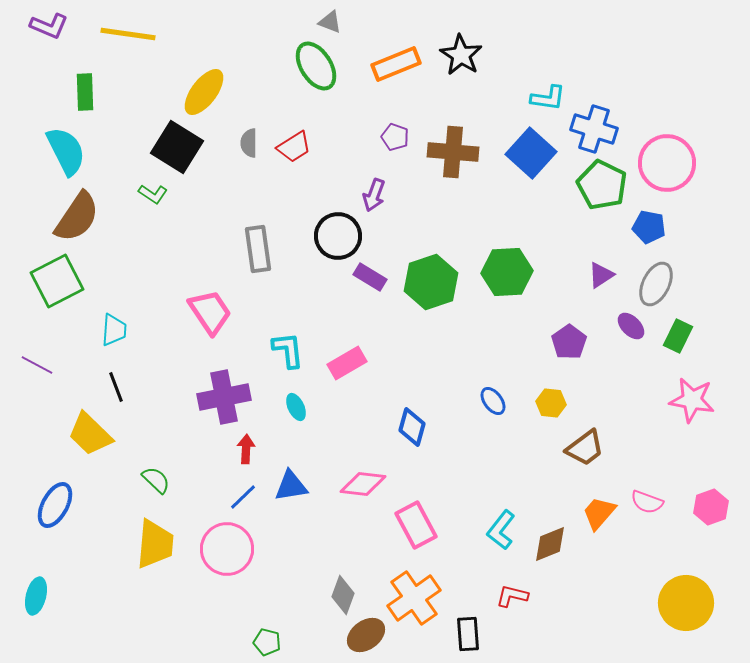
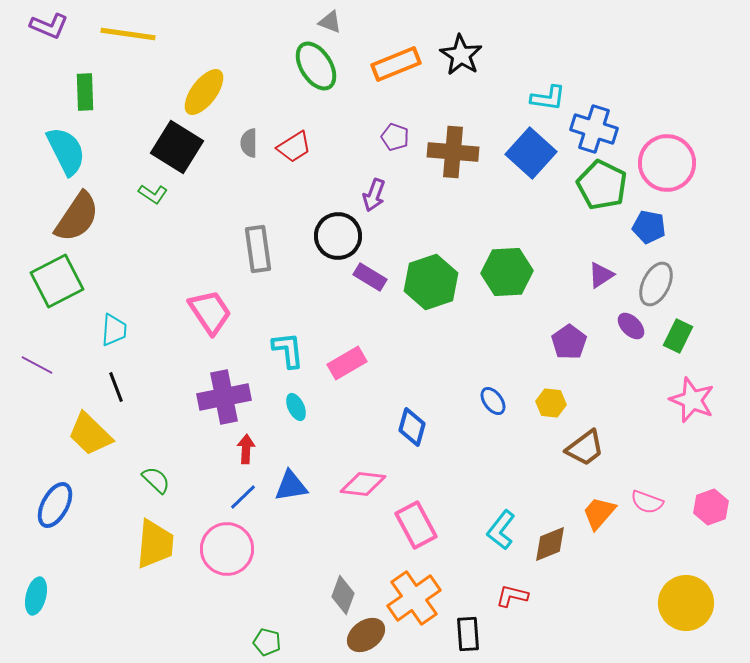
pink star at (692, 400): rotated 12 degrees clockwise
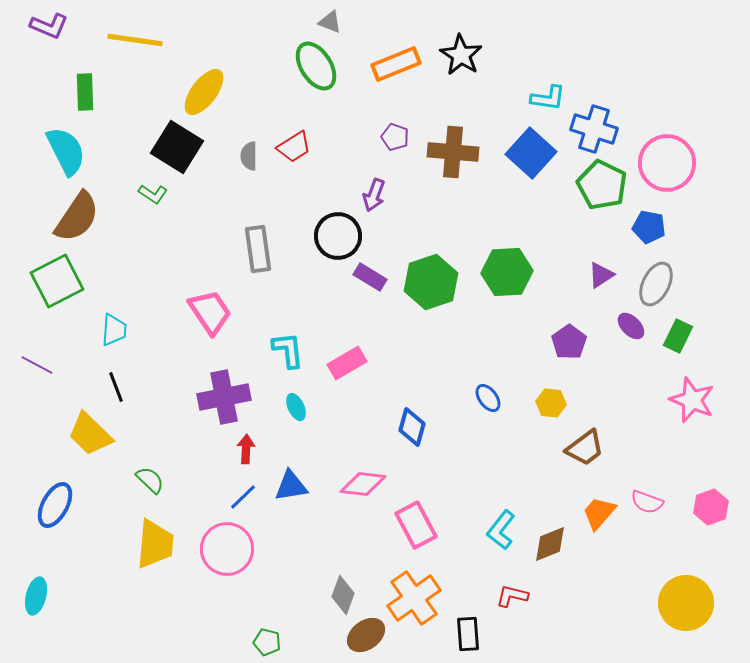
yellow line at (128, 34): moved 7 px right, 6 px down
gray semicircle at (249, 143): moved 13 px down
blue ellipse at (493, 401): moved 5 px left, 3 px up
green semicircle at (156, 480): moved 6 px left
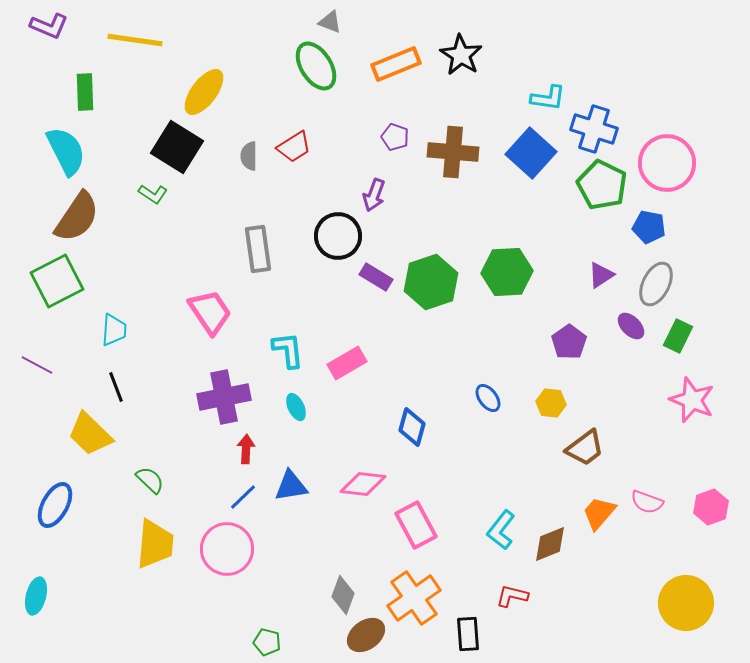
purple rectangle at (370, 277): moved 6 px right
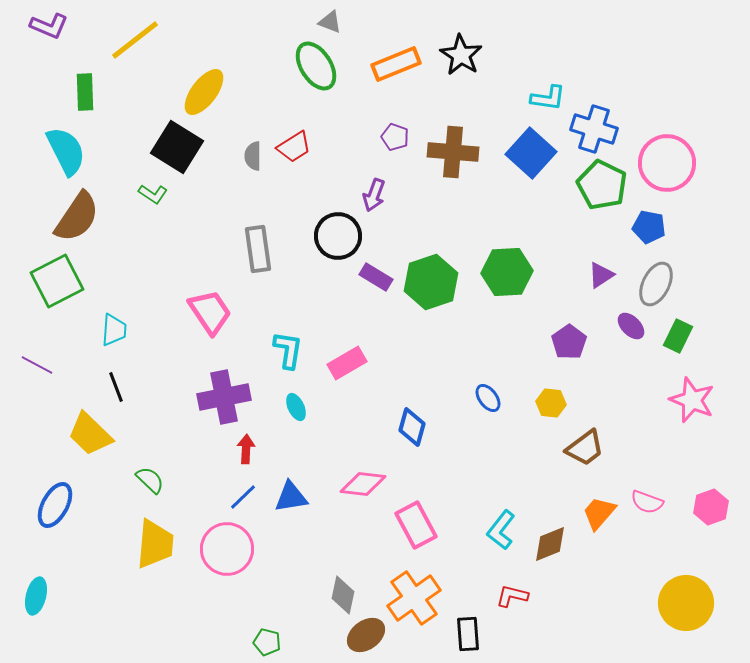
yellow line at (135, 40): rotated 46 degrees counterclockwise
gray semicircle at (249, 156): moved 4 px right
cyan L-shape at (288, 350): rotated 15 degrees clockwise
blue triangle at (291, 486): moved 11 px down
gray diamond at (343, 595): rotated 9 degrees counterclockwise
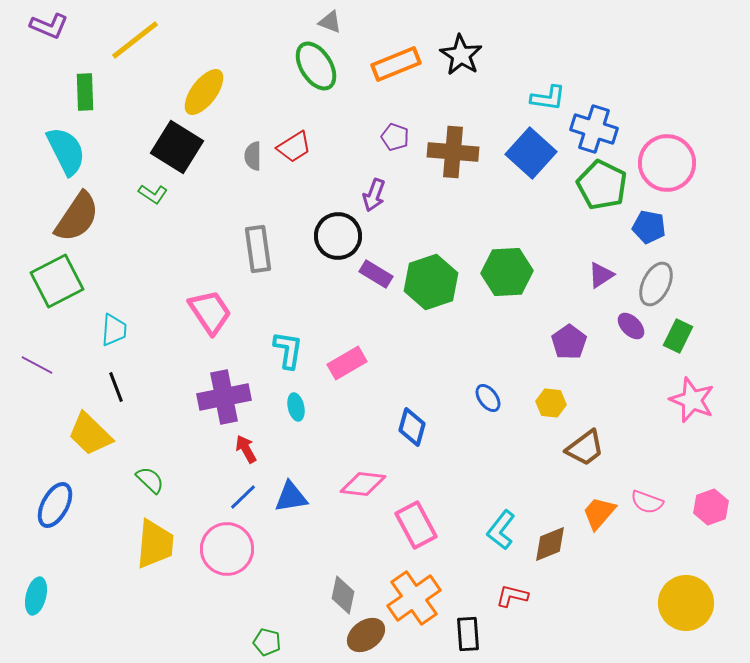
purple rectangle at (376, 277): moved 3 px up
cyan ellipse at (296, 407): rotated 12 degrees clockwise
red arrow at (246, 449): rotated 32 degrees counterclockwise
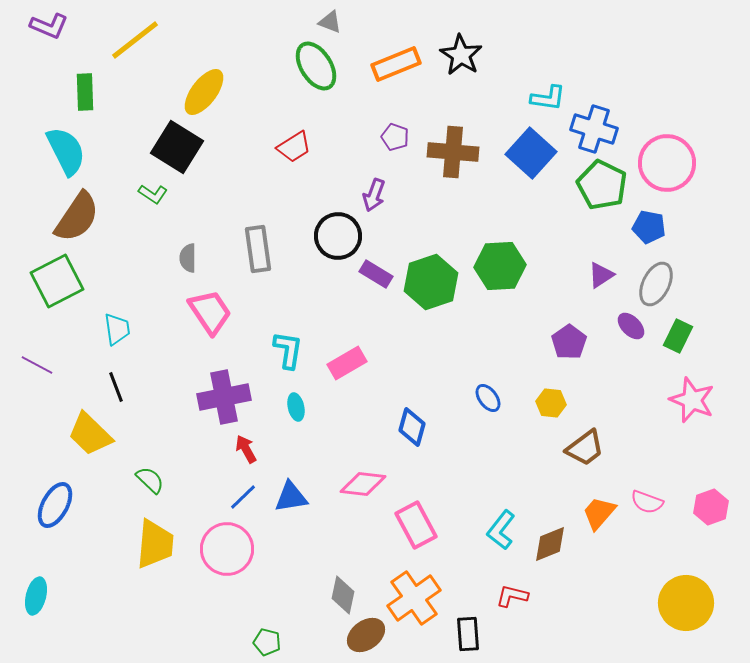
gray semicircle at (253, 156): moved 65 px left, 102 px down
green hexagon at (507, 272): moved 7 px left, 6 px up
cyan trapezoid at (114, 330): moved 3 px right, 1 px up; rotated 12 degrees counterclockwise
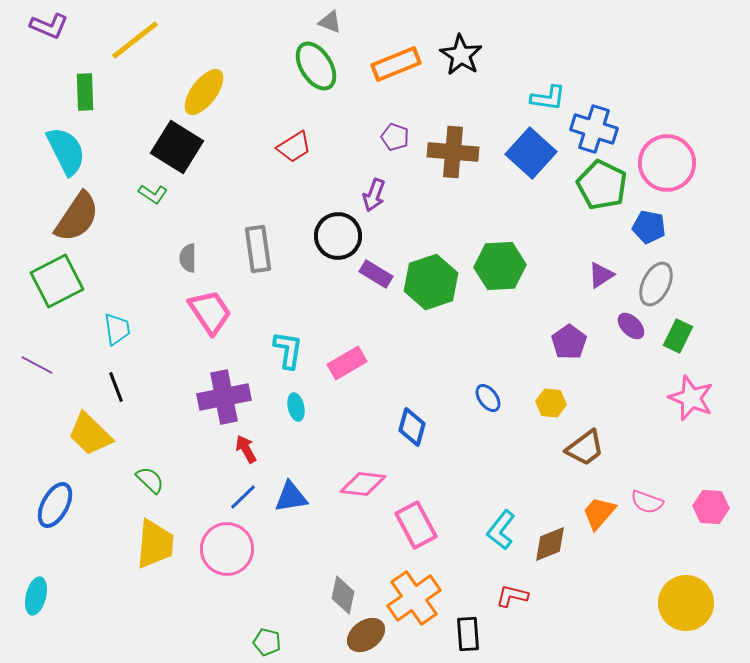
pink star at (692, 400): moved 1 px left, 2 px up
pink hexagon at (711, 507): rotated 24 degrees clockwise
